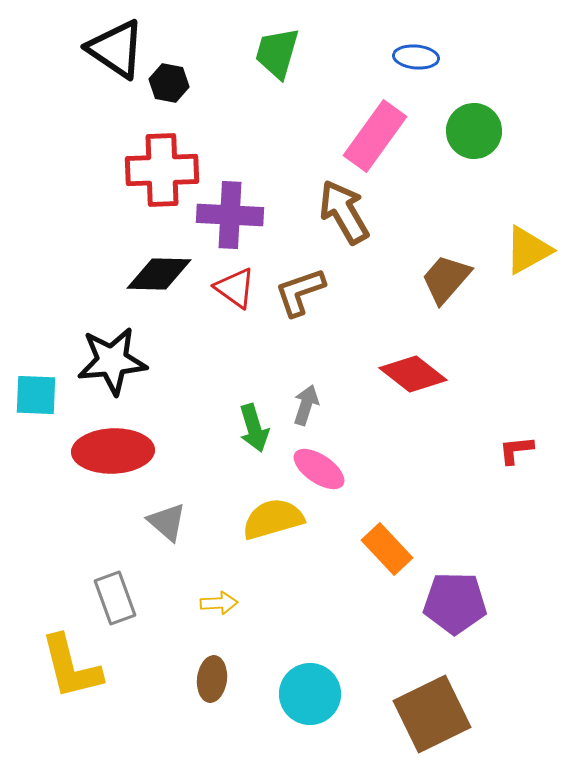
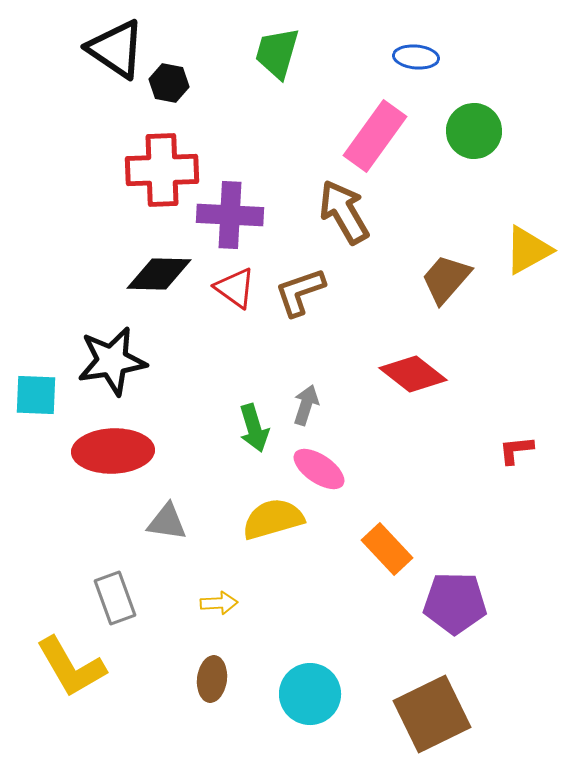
black star: rotated 4 degrees counterclockwise
gray triangle: rotated 33 degrees counterclockwise
yellow L-shape: rotated 16 degrees counterclockwise
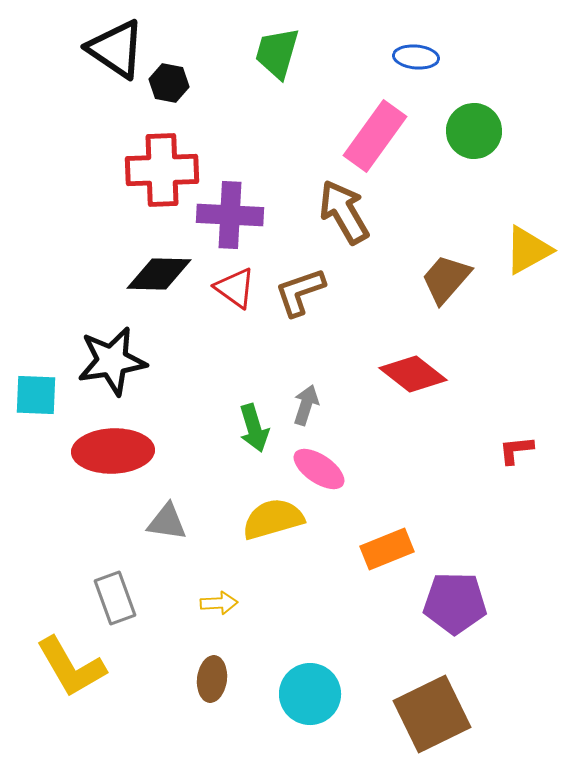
orange rectangle: rotated 69 degrees counterclockwise
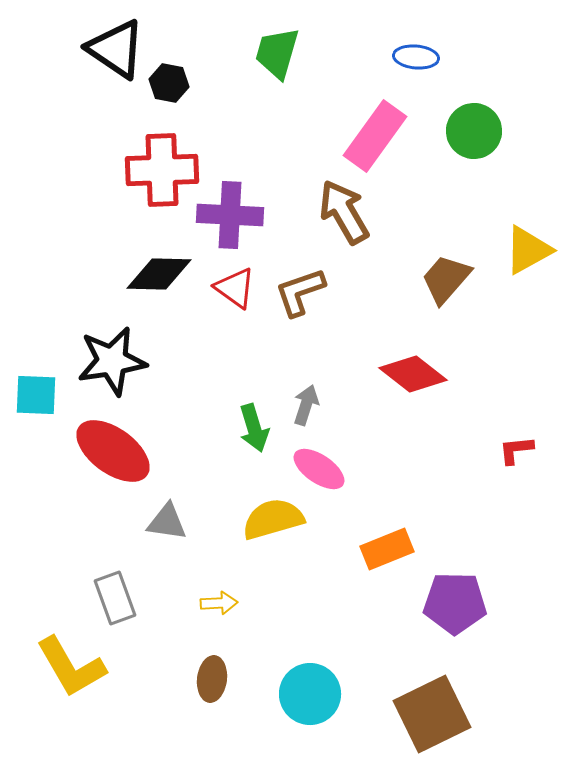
red ellipse: rotated 38 degrees clockwise
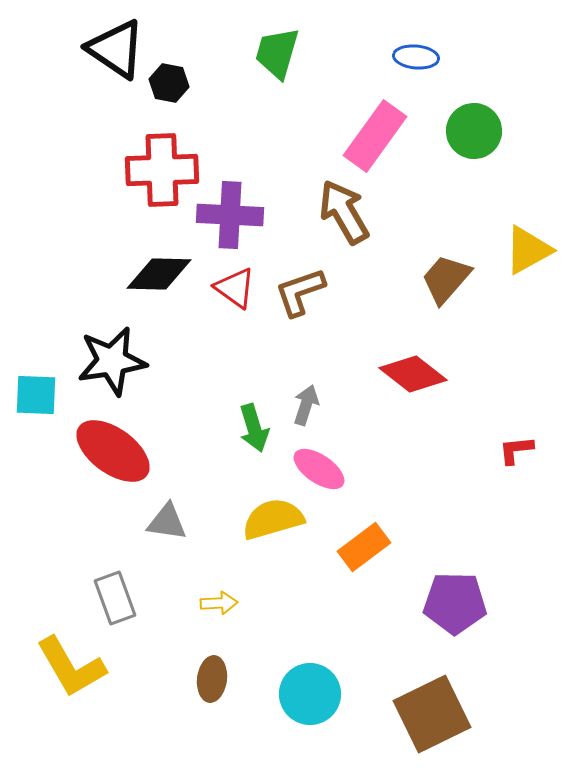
orange rectangle: moved 23 px left, 2 px up; rotated 15 degrees counterclockwise
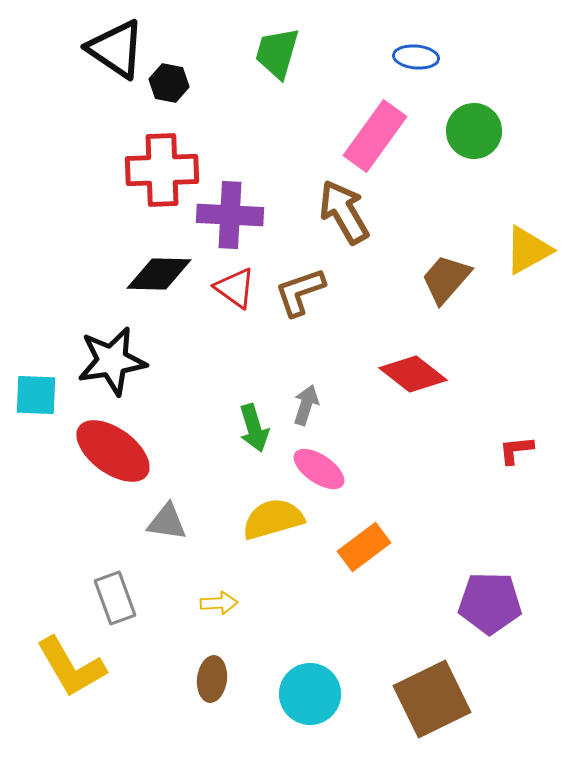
purple pentagon: moved 35 px right
brown square: moved 15 px up
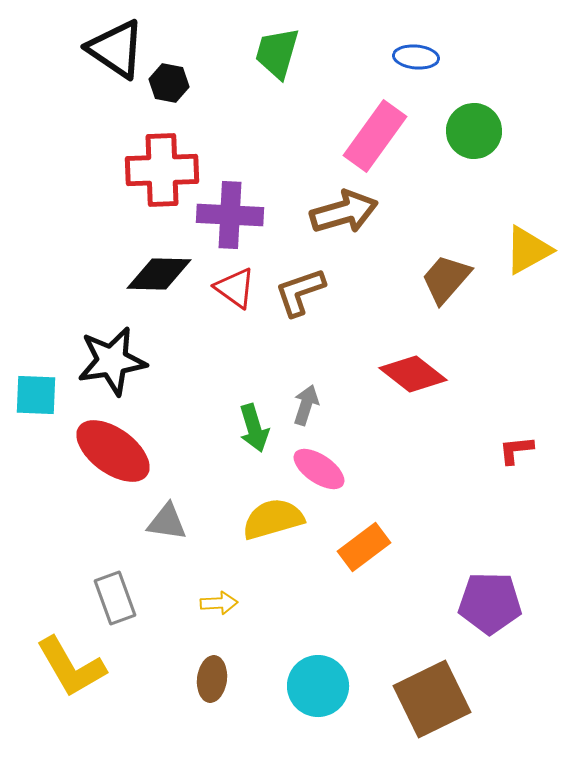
brown arrow: rotated 104 degrees clockwise
cyan circle: moved 8 px right, 8 px up
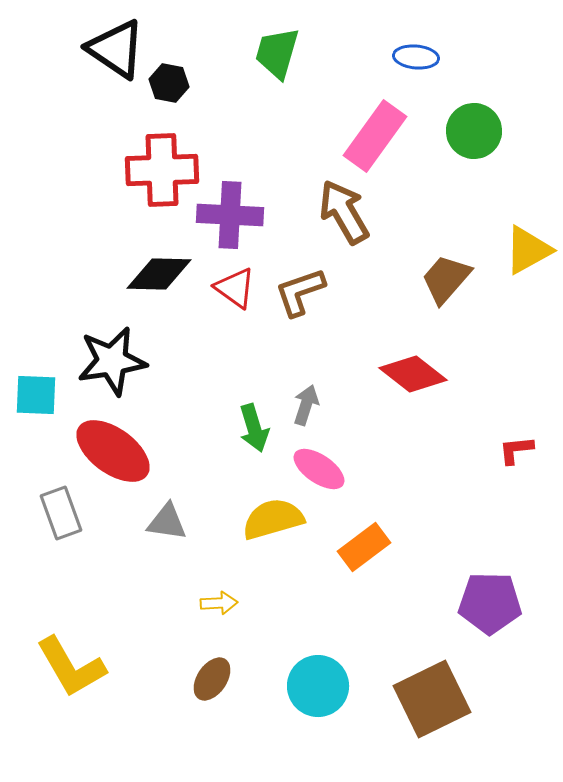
brown arrow: rotated 104 degrees counterclockwise
gray rectangle: moved 54 px left, 85 px up
brown ellipse: rotated 27 degrees clockwise
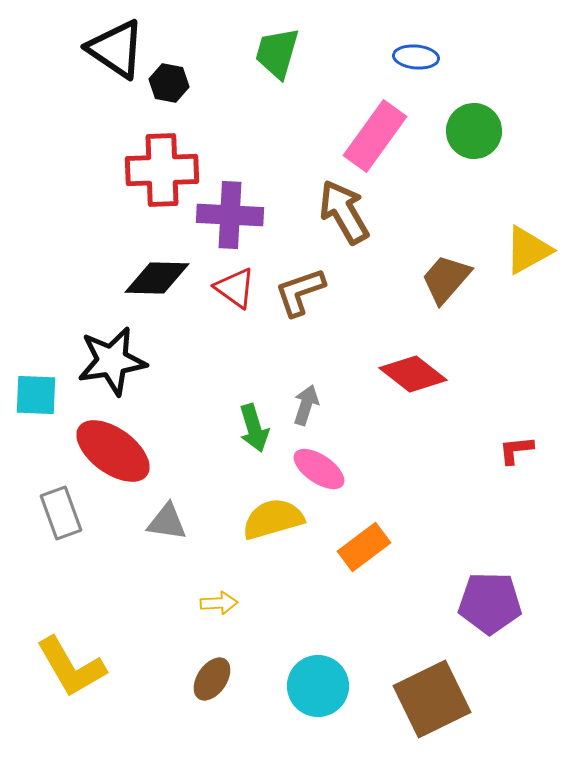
black diamond: moved 2 px left, 4 px down
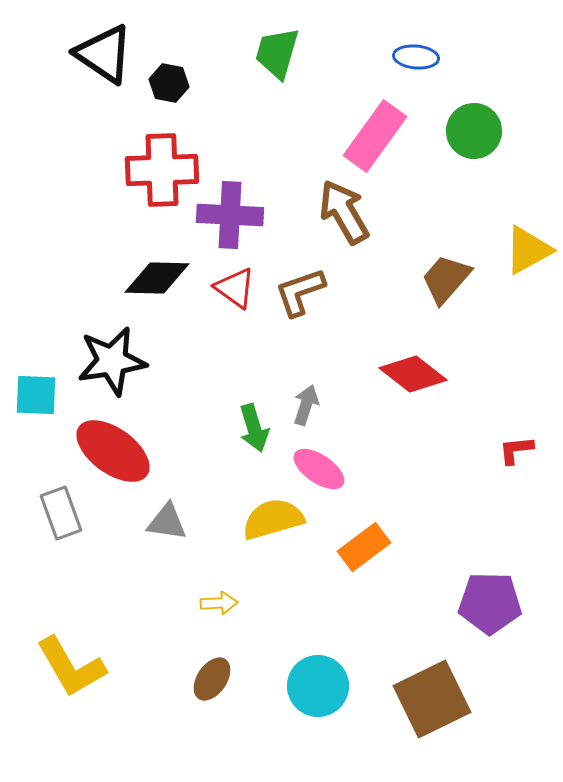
black triangle: moved 12 px left, 5 px down
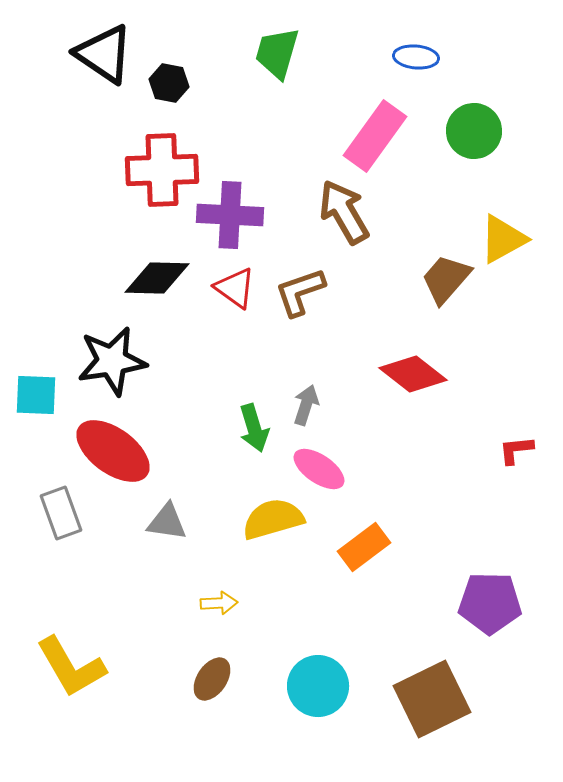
yellow triangle: moved 25 px left, 11 px up
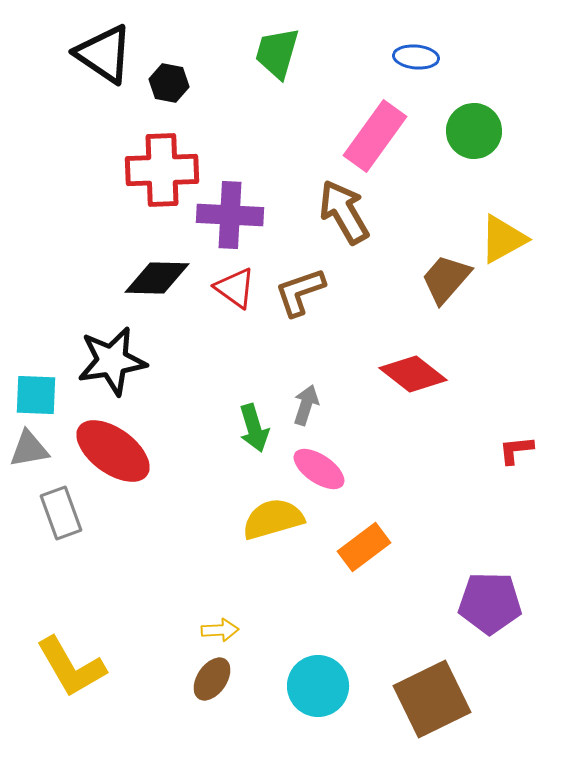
gray triangle: moved 138 px left, 73 px up; rotated 18 degrees counterclockwise
yellow arrow: moved 1 px right, 27 px down
